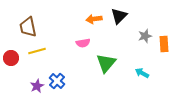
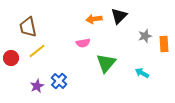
yellow line: rotated 24 degrees counterclockwise
blue cross: moved 2 px right
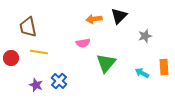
orange rectangle: moved 23 px down
yellow line: moved 2 px right, 1 px down; rotated 48 degrees clockwise
purple star: moved 1 px left, 1 px up; rotated 24 degrees counterclockwise
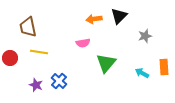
red circle: moved 1 px left
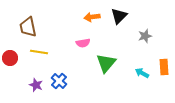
orange arrow: moved 2 px left, 2 px up
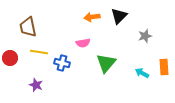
blue cross: moved 3 px right, 18 px up; rotated 28 degrees counterclockwise
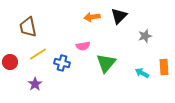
pink semicircle: moved 3 px down
yellow line: moved 1 px left, 2 px down; rotated 42 degrees counterclockwise
red circle: moved 4 px down
purple star: moved 1 px left, 1 px up; rotated 16 degrees clockwise
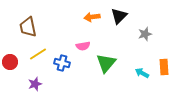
gray star: moved 2 px up
purple star: rotated 16 degrees clockwise
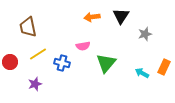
black triangle: moved 2 px right; rotated 12 degrees counterclockwise
orange rectangle: rotated 28 degrees clockwise
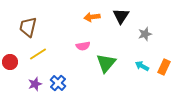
brown trapezoid: rotated 25 degrees clockwise
blue cross: moved 4 px left, 20 px down; rotated 28 degrees clockwise
cyan arrow: moved 7 px up
